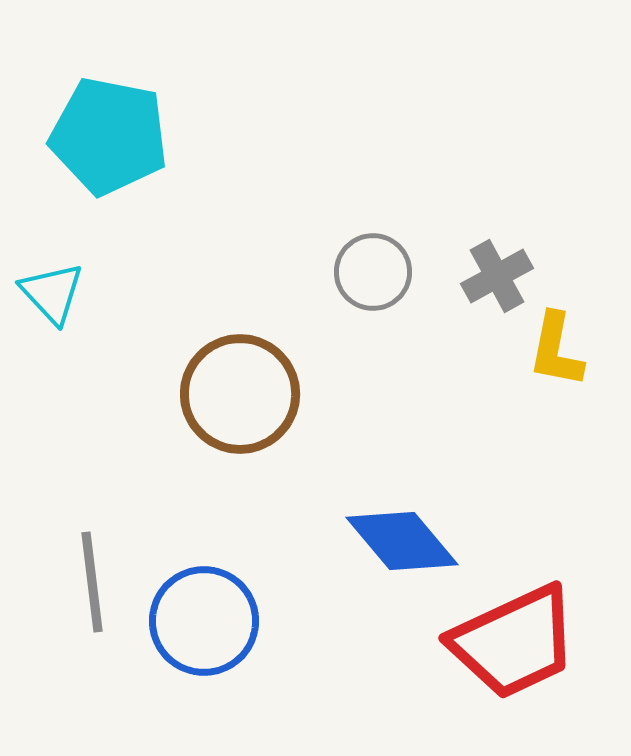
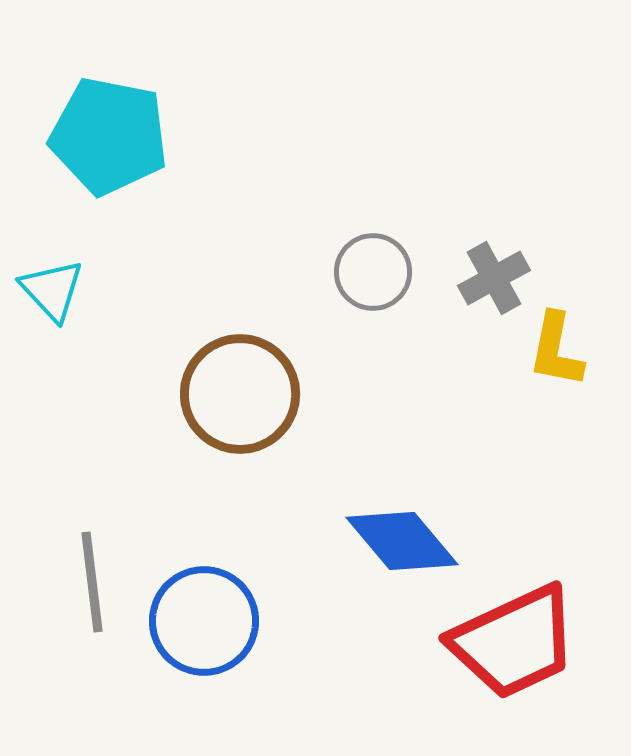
gray cross: moved 3 px left, 2 px down
cyan triangle: moved 3 px up
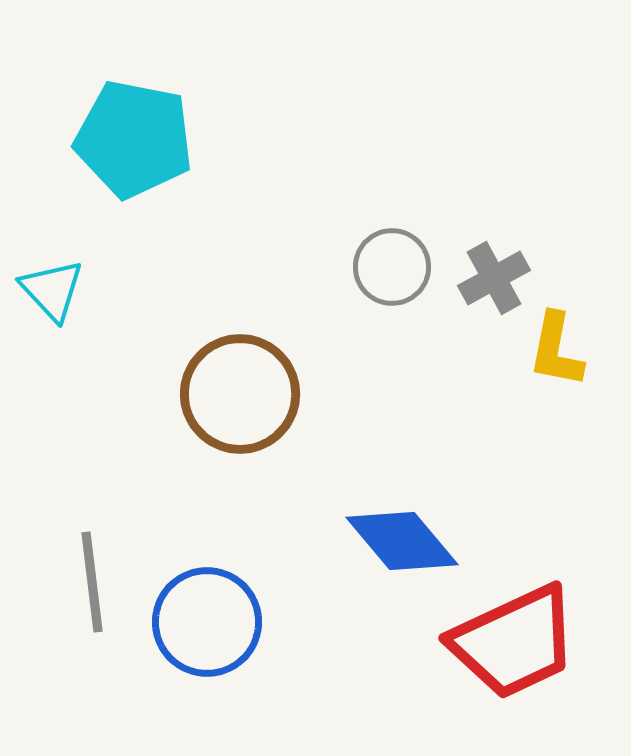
cyan pentagon: moved 25 px right, 3 px down
gray circle: moved 19 px right, 5 px up
blue circle: moved 3 px right, 1 px down
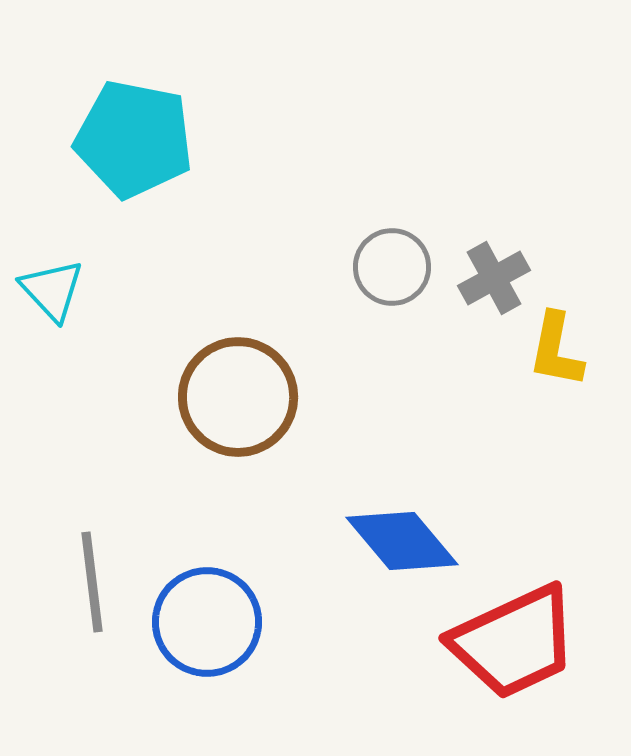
brown circle: moved 2 px left, 3 px down
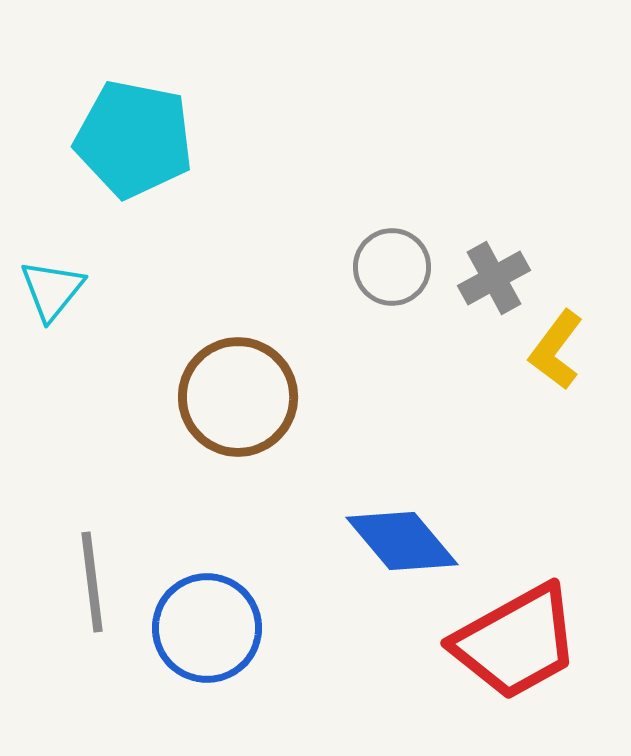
cyan triangle: rotated 22 degrees clockwise
yellow L-shape: rotated 26 degrees clockwise
blue circle: moved 6 px down
red trapezoid: moved 2 px right; rotated 4 degrees counterclockwise
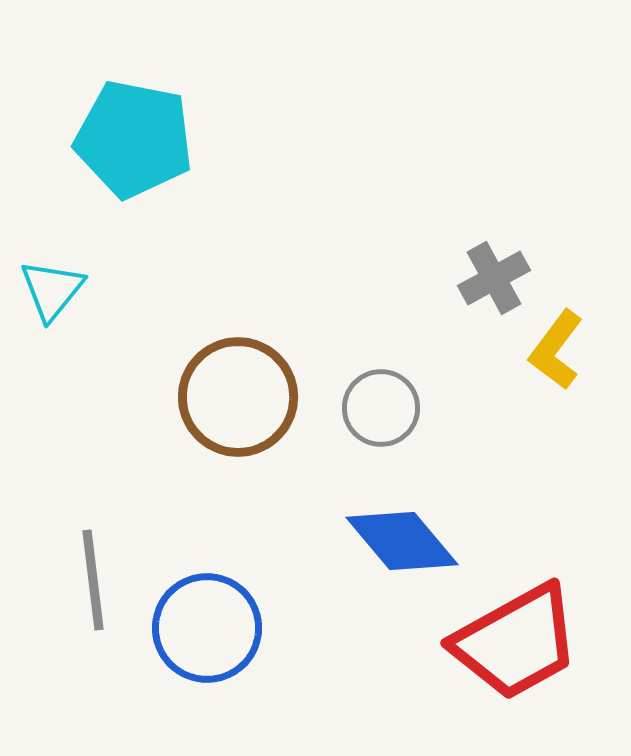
gray circle: moved 11 px left, 141 px down
gray line: moved 1 px right, 2 px up
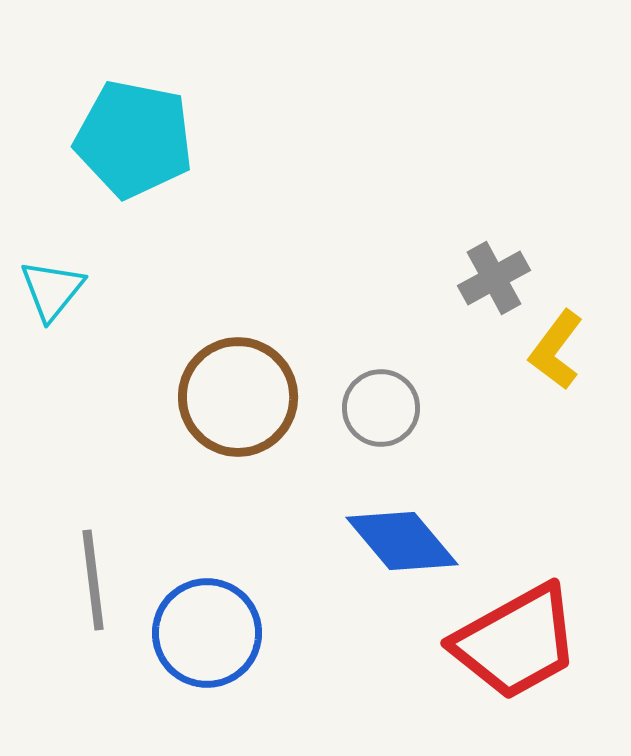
blue circle: moved 5 px down
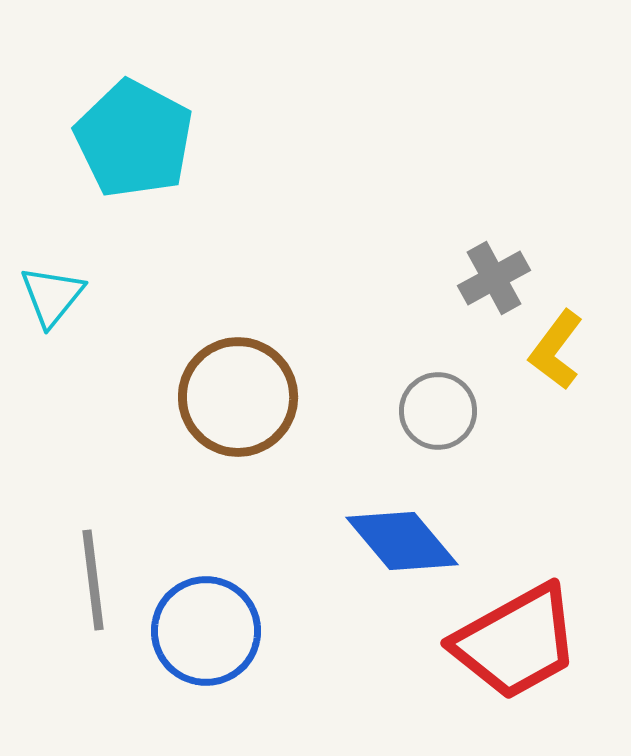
cyan pentagon: rotated 17 degrees clockwise
cyan triangle: moved 6 px down
gray circle: moved 57 px right, 3 px down
blue circle: moved 1 px left, 2 px up
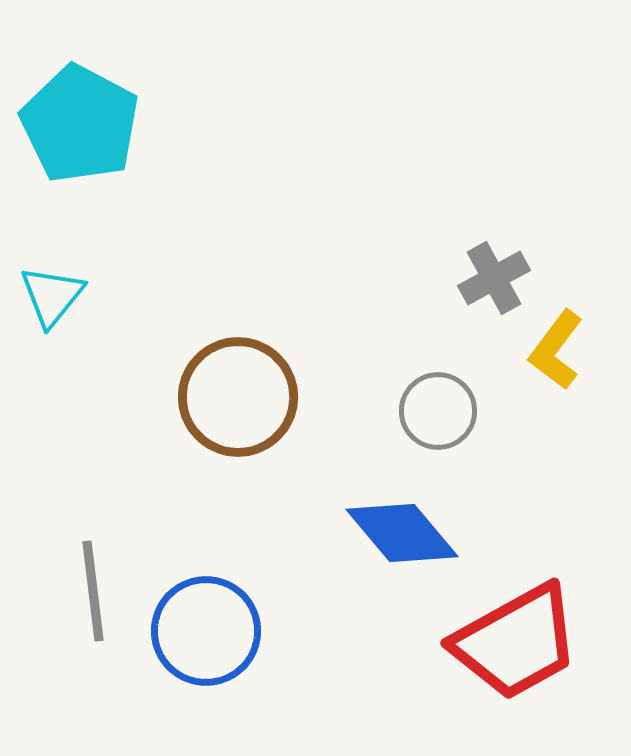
cyan pentagon: moved 54 px left, 15 px up
blue diamond: moved 8 px up
gray line: moved 11 px down
